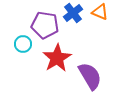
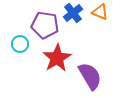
cyan circle: moved 3 px left
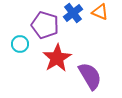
purple pentagon: rotated 8 degrees clockwise
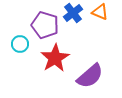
red star: moved 2 px left
purple semicircle: rotated 80 degrees clockwise
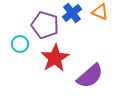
blue cross: moved 1 px left
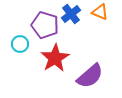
blue cross: moved 1 px left, 1 px down
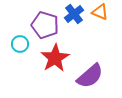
blue cross: moved 3 px right
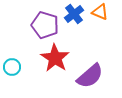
cyan circle: moved 8 px left, 23 px down
red star: rotated 8 degrees counterclockwise
